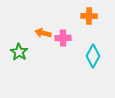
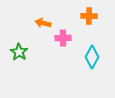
orange arrow: moved 10 px up
cyan diamond: moved 1 px left, 1 px down
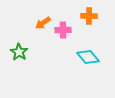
orange arrow: rotated 49 degrees counterclockwise
pink cross: moved 8 px up
cyan diamond: moved 4 px left; rotated 70 degrees counterclockwise
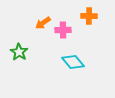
cyan diamond: moved 15 px left, 5 px down
